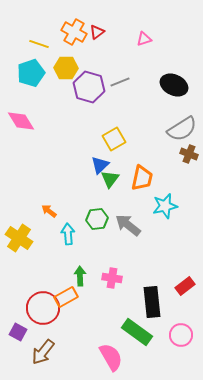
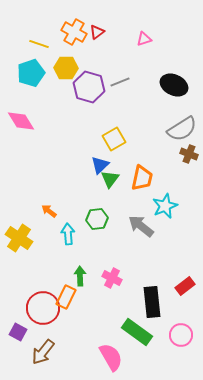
cyan star: rotated 10 degrees counterclockwise
gray arrow: moved 13 px right, 1 px down
pink cross: rotated 18 degrees clockwise
orange rectangle: rotated 35 degrees counterclockwise
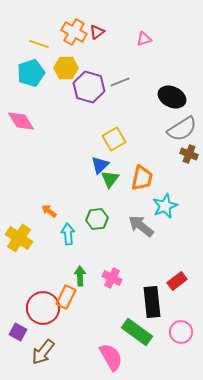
black ellipse: moved 2 px left, 12 px down
red rectangle: moved 8 px left, 5 px up
pink circle: moved 3 px up
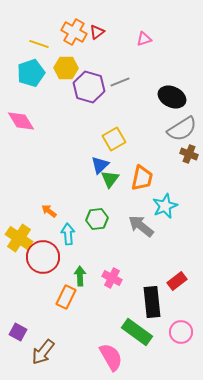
red circle: moved 51 px up
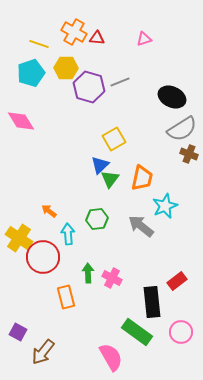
red triangle: moved 6 px down; rotated 42 degrees clockwise
green arrow: moved 8 px right, 3 px up
orange rectangle: rotated 40 degrees counterclockwise
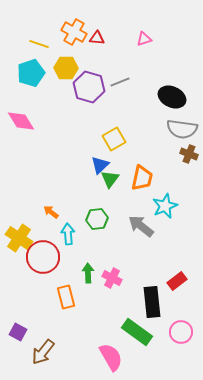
gray semicircle: rotated 40 degrees clockwise
orange arrow: moved 2 px right, 1 px down
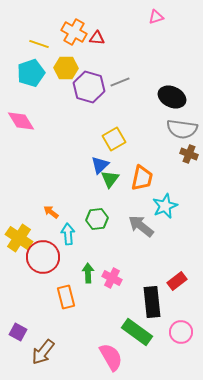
pink triangle: moved 12 px right, 22 px up
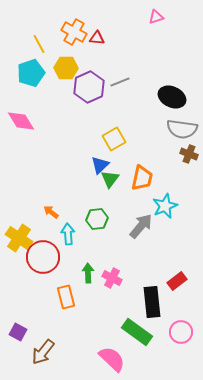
yellow line: rotated 42 degrees clockwise
purple hexagon: rotated 20 degrees clockwise
gray arrow: rotated 92 degrees clockwise
pink semicircle: moved 1 px right, 2 px down; rotated 16 degrees counterclockwise
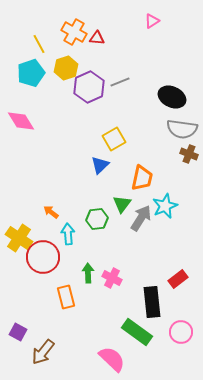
pink triangle: moved 4 px left, 4 px down; rotated 14 degrees counterclockwise
yellow hexagon: rotated 20 degrees counterclockwise
green triangle: moved 12 px right, 25 px down
gray arrow: moved 8 px up; rotated 8 degrees counterclockwise
red rectangle: moved 1 px right, 2 px up
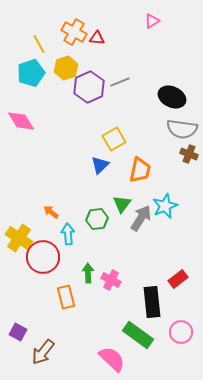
orange trapezoid: moved 2 px left, 8 px up
pink cross: moved 1 px left, 2 px down
green rectangle: moved 1 px right, 3 px down
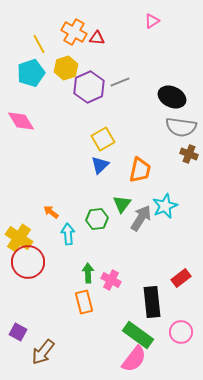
gray semicircle: moved 1 px left, 2 px up
yellow square: moved 11 px left
red circle: moved 15 px left, 5 px down
red rectangle: moved 3 px right, 1 px up
orange rectangle: moved 18 px right, 5 px down
pink semicircle: moved 22 px right; rotated 84 degrees clockwise
